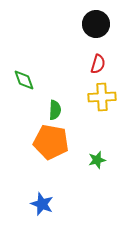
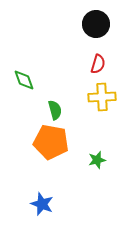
green semicircle: rotated 18 degrees counterclockwise
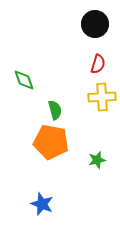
black circle: moved 1 px left
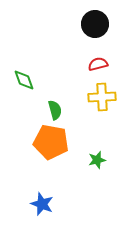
red semicircle: rotated 120 degrees counterclockwise
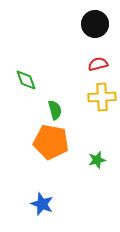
green diamond: moved 2 px right
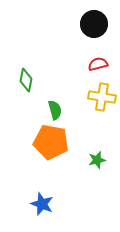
black circle: moved 1 px left
green diamond: rotated 30 degrees clockwise
yellow cross: rotated 12 degrees clockwise
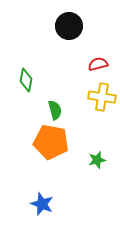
black circle: moved 25 px left, 2 px down
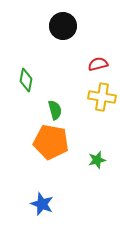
black circle: moved 6 px left
